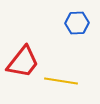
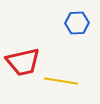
red trapezoid: rotated 39 degrees clockwise
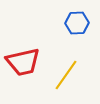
yellow line: moved 5 px right, 6 px up; rotated 64 degrees counterclockwise
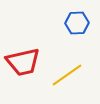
yellow line: moved 1 px right; rotated 20 degrees clockwise
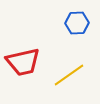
yellow line: moved 2 px right
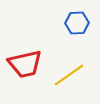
red trapezoid: moved 2 px right, 2 px down
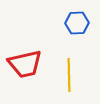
yellow line: rotated 56 degrees counterclockwise
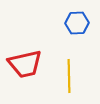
yellow line: moved 1 px down
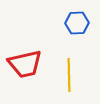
yellow line: moved 1 px up
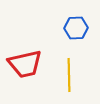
blue hexagon: moved 1 px left, 5 px down
